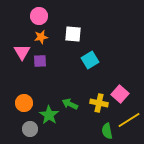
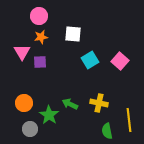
purple square: moved 1 px down
pink square: moved 33 px up
yellow line: rotated 65 degrees counterclockwise
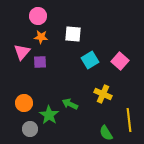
pink circle: moved 1 px left
orange star: rotated 16 degrees clockwise
pink triangle: rotated 12 degrees clockwise
yellow cross: moved 4 px right, 9 px up; rotated 12 degrees clockwise
green semicircle: moved 1 px left, 2 px down; rotated 21 degrees counterclockwise
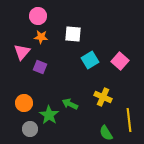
purple square: moved 5 px down; rotated 24 degrees clockwise
yellow cross: moved 3 px down
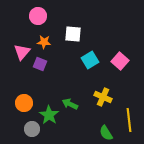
orange star: moved 3 px right, 5 px down
purple square: moved 3 px up
gray circle: moved 2 px right
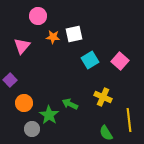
white square: moved 1 px right; rotated 18 degrees counterclockwise
orange star: moved 9 px right, 5 px up
pink triangle: moved 6 px up
purple square: moved 30 px left, 16 px down; rotated 24 degrees clockwise
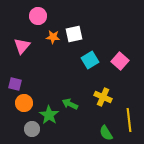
purple square: moved 5 px right, 4 px down; rotated 32 degrees counterclockwise
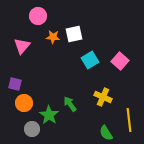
green arrow: rotated 28 degrees clockwise
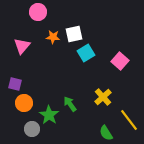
pink circle: moved 4 px up
cyan square: moved 4 px left, 7 px up
yellow cross: rotated 24 degrees clockwise
yellow line: rotated 30 degrees counterclockwise
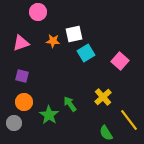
orange star: moved 4 px down
pink triangle: moved 1 px left, 3 px up; rotated 30 degrees clockwise
purple square: moved 7 px right, 8 px up
orange circle: moved 1 px up
gray circle: moved 18 px left, 6 px up
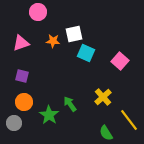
cyan square: rotated 36 degrees counterclockwise
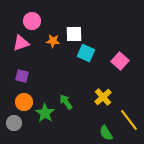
pink circle: moved 6 px left, 9 px down
white square: rotated 12 degrees clockwise
green arrow: moved 4 px left, 2 px up
green star: moved 4 px left, 2 px up
